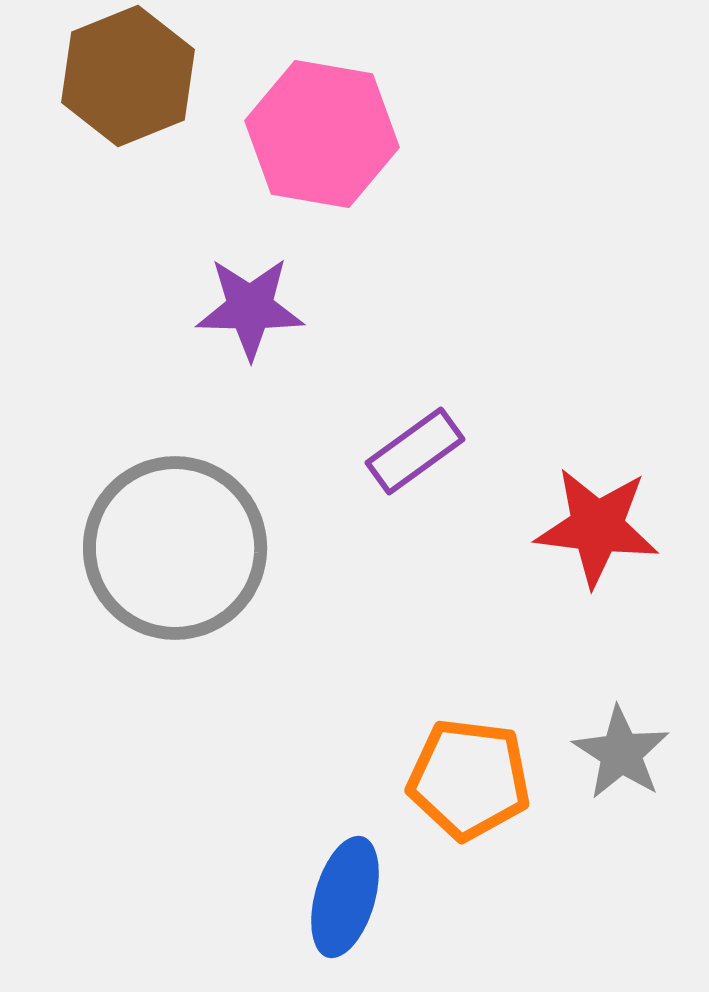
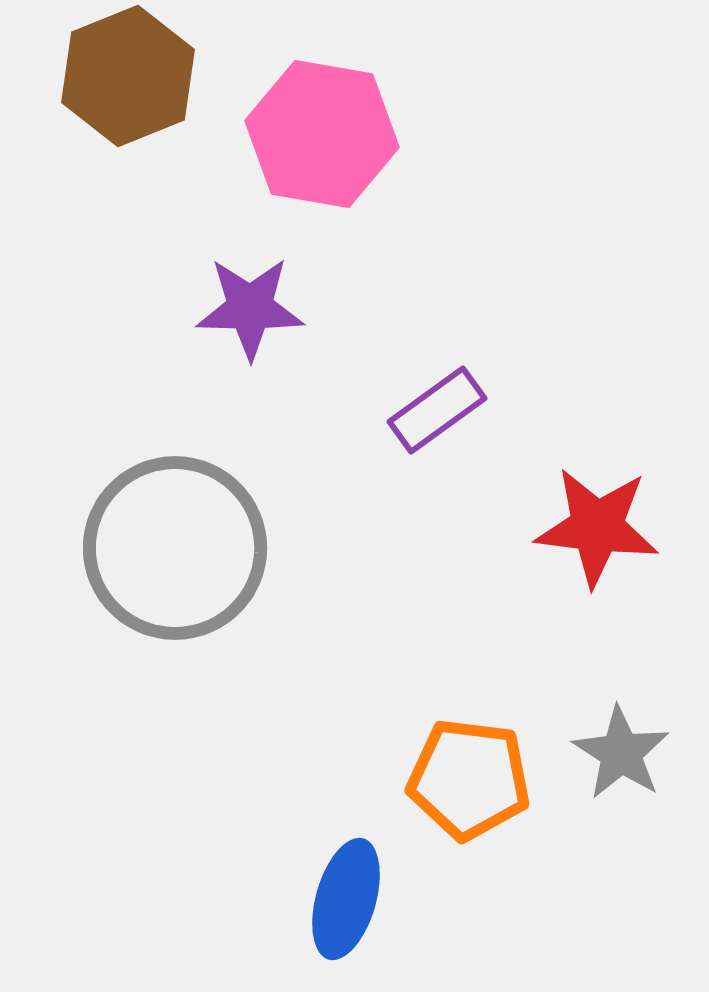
purple rectangle: moved 22 px right, 41 px up
blue ellipse: moved 1 px right, 2 px down
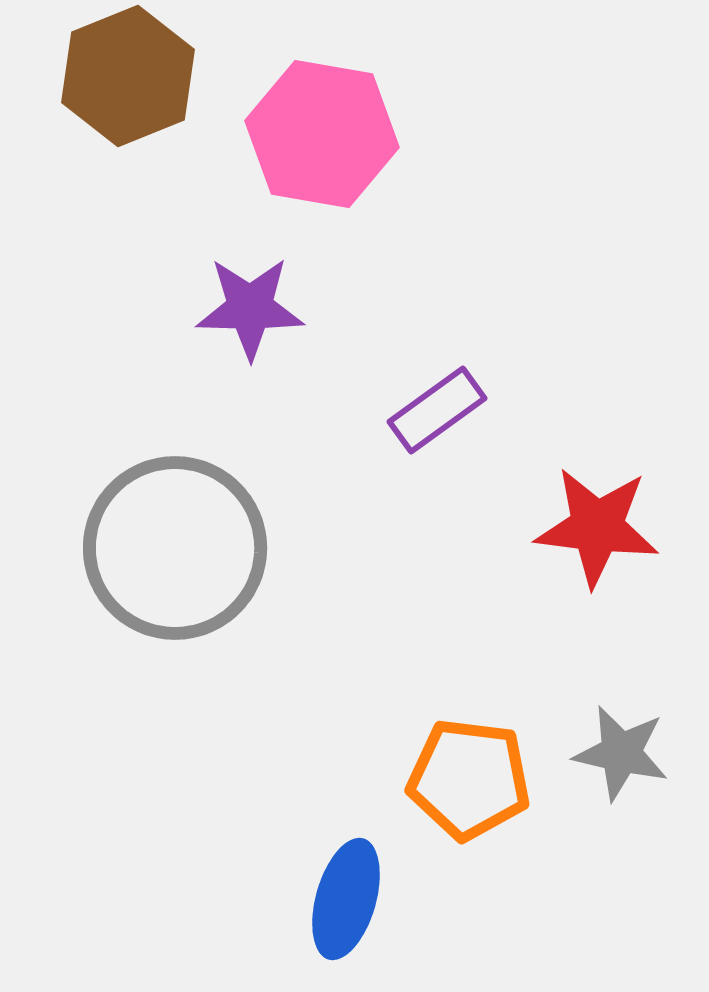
gray star: rotated 20 degrees counterclockwise
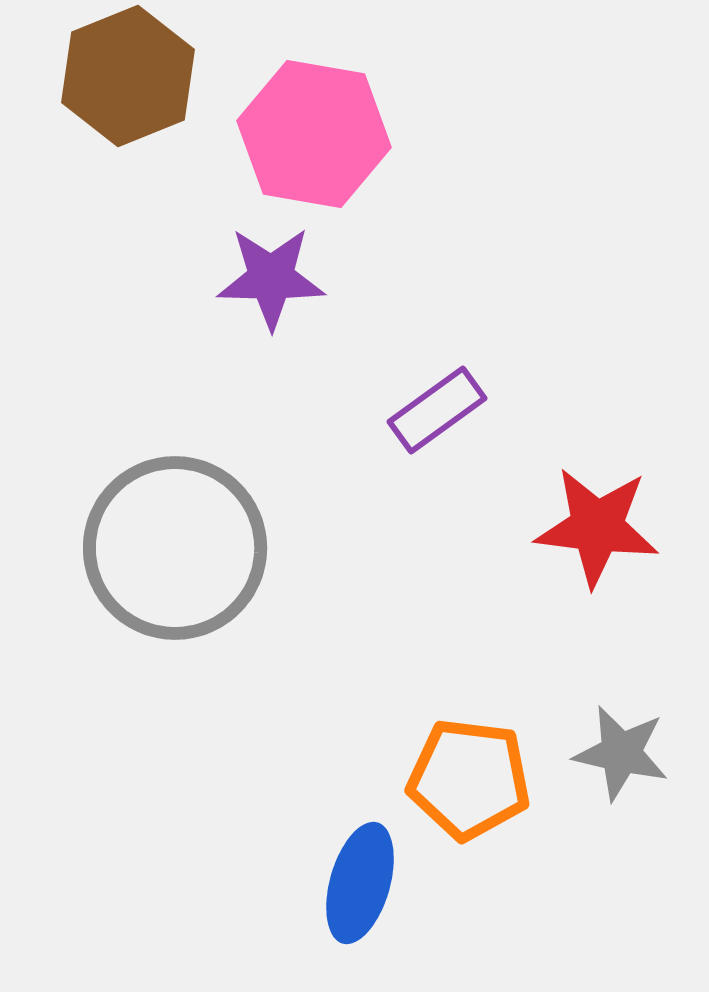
pink hexagon: moved 8 px left
purple star: moved 21 px right, 30 px up
blue ellipse: moved 14 px right, 16 px up
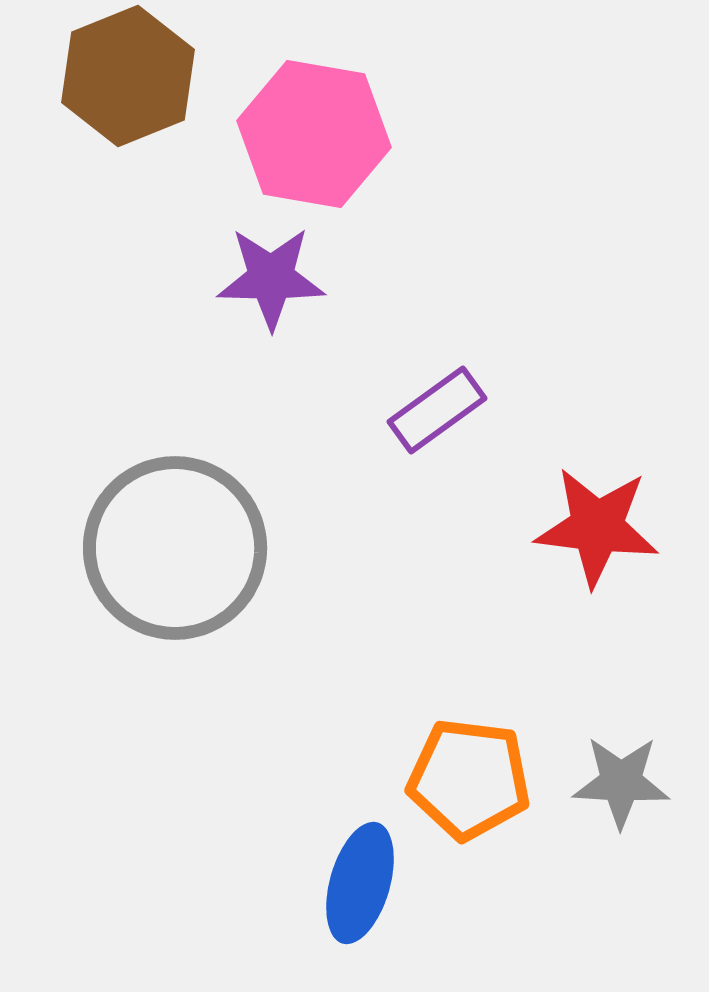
gray star: moved 29 px down; rotated 10 degrees counterclockwise
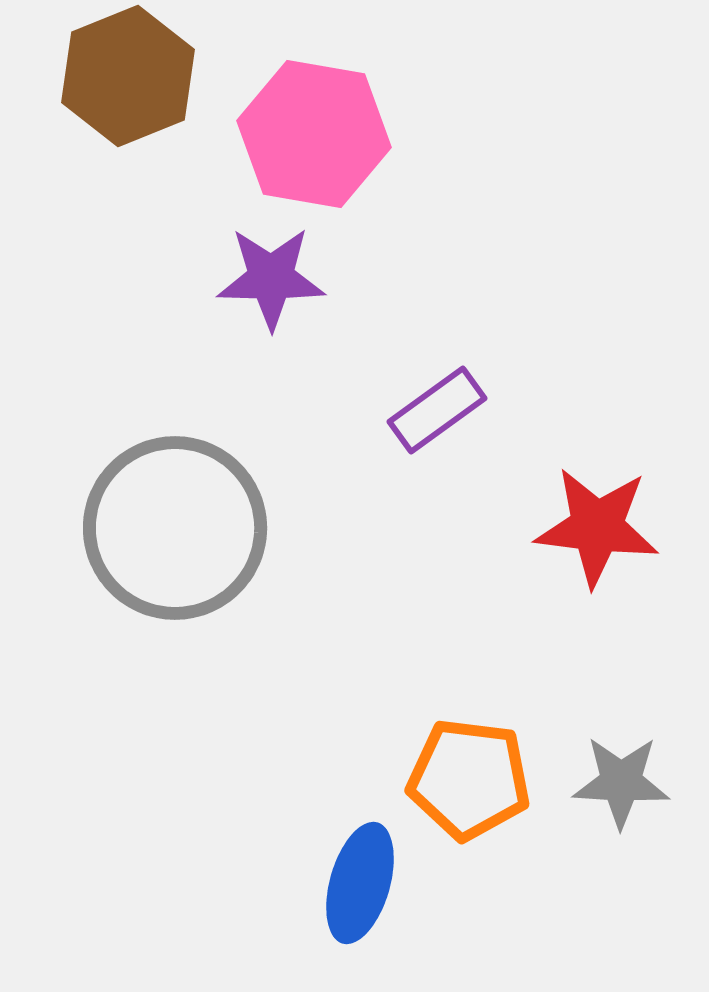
gray circle: moved 20 px up
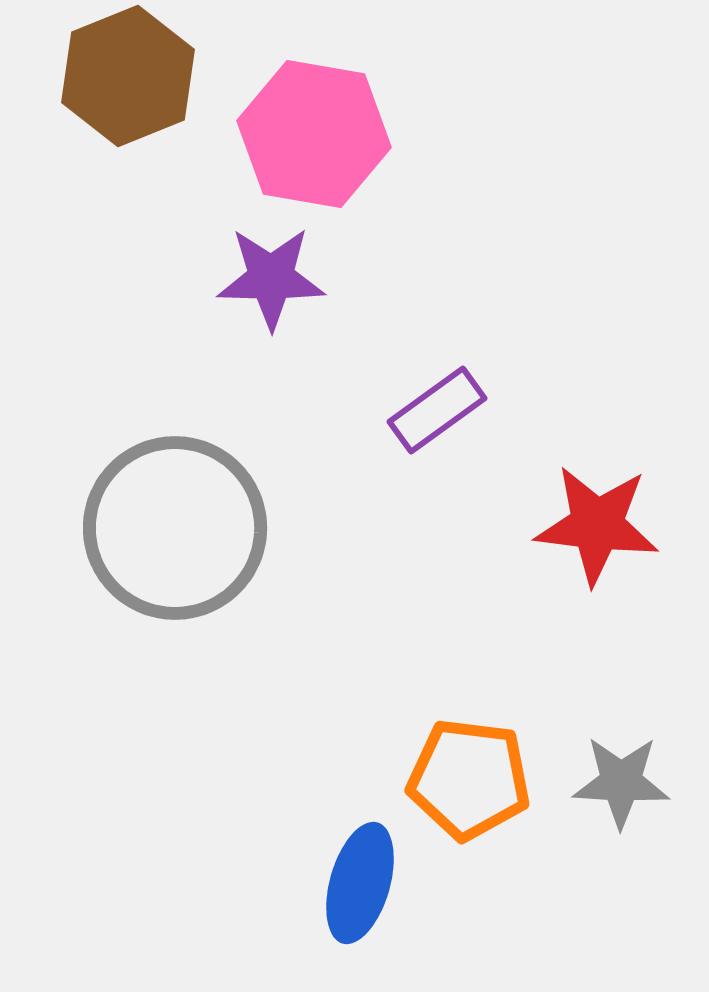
red star: moved 2 px up
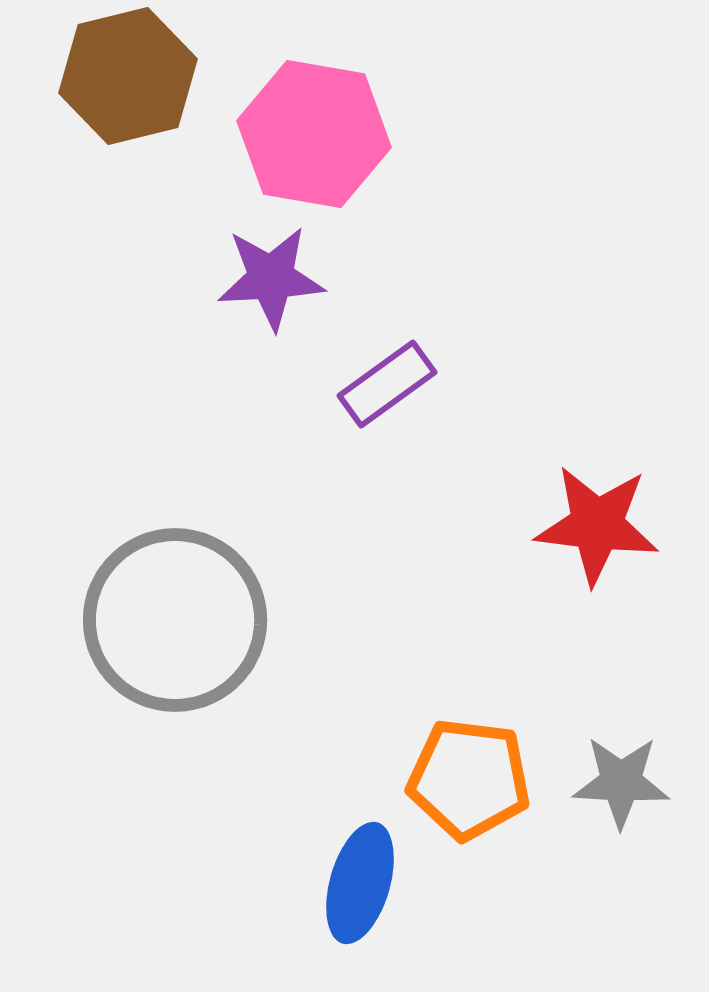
brown hexagon: rotated 8 degrees clockwise
purple star: rotated 4 degrees counterclockwise
purple rectangle: moved 50 px left, 26 px up
gray circle: moved 92 px down
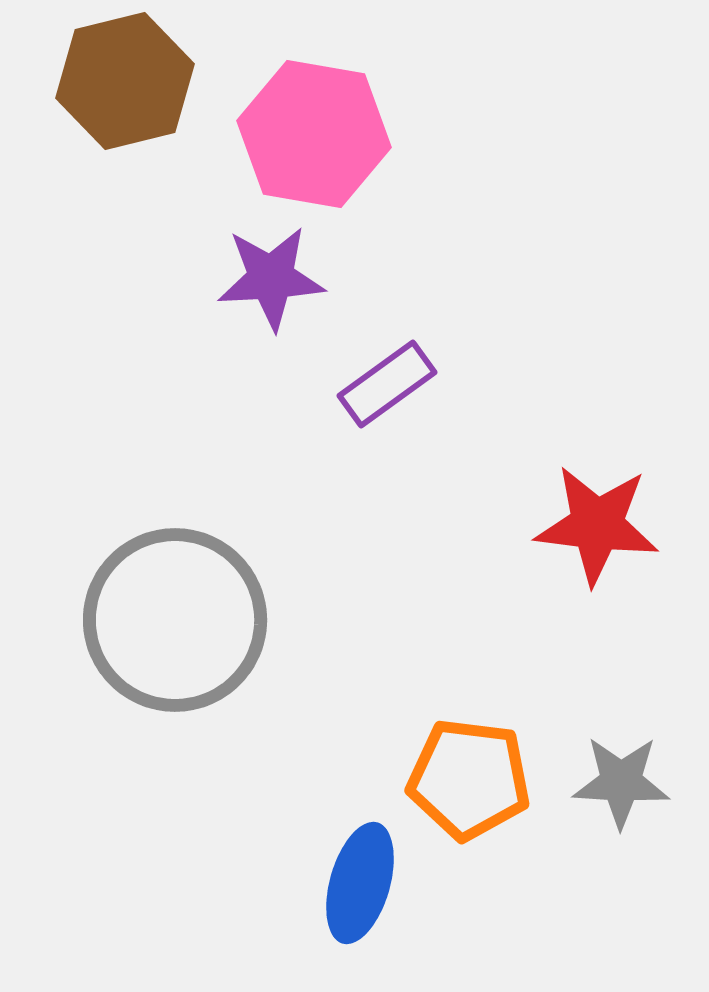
brown hexagon: moved 3 px left, 5 px down
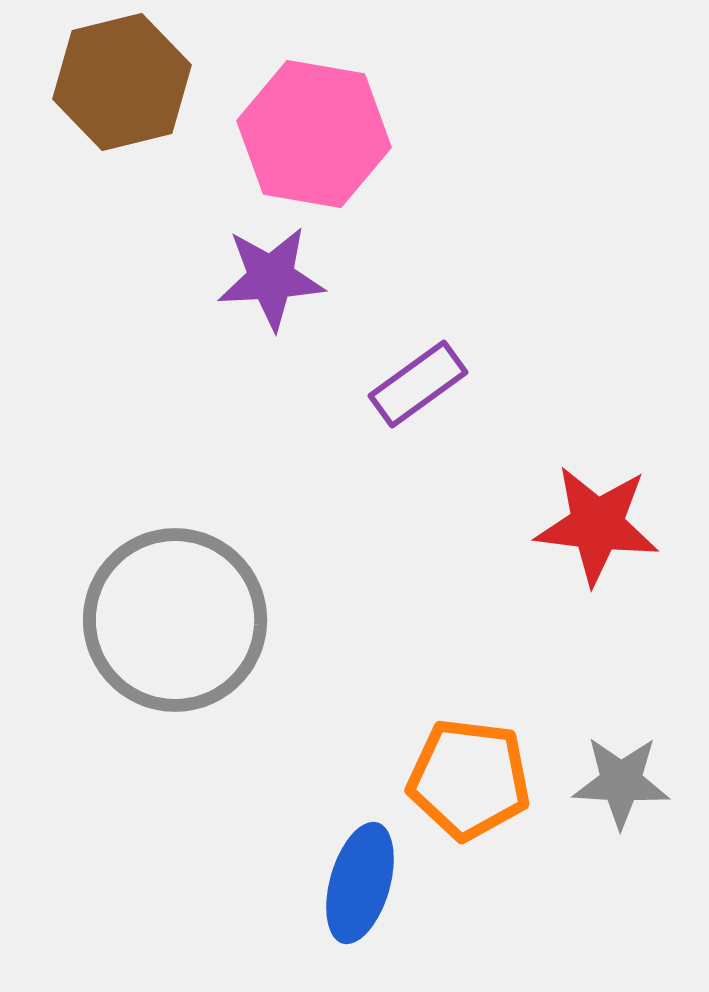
brown hexagon: moved 3 px left, 1 px down
purple rectangle: moved 31 px right
